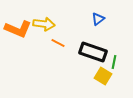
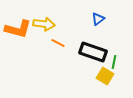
orange L-shape: rotated 8 degrees counterclockwise
yellow square: moved 2 px right
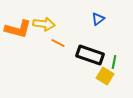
black rectangle: moved 3 px left, 3 px down
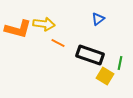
green line: moved 6 px right, 1 px down
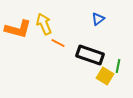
yellow arrow: rotated 120 degrees counterclockwise
green line: moved 2 px left, 3 px down
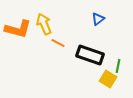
yellow square: moved 3 px right, 3 px down
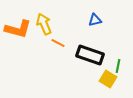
blue triangle: moved 3 px left, 1 px down; rotated 24 degrees clockwise
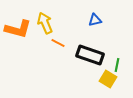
yellow arrow: moved 1 px right, 1 px up
green line: moved 1 px left, 1 px up
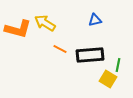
yellow arrow: rotated 35 degrees counterclockwise
orange line: moved 2 px right, 6 px down
black rectangle: rotated 24 degrees counterclockwise
green line: moved 1 px right
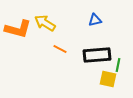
black rectangle: moved 7 px right
yellow square: rotated 18 degrees counterclockwise
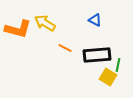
blue triangle: rotated 40 degrees clockwise
orange line: moved 5 px right, 1 px up
yellow square: moved 2 px up; rotated 18 degrees clockwise
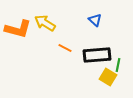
blue triangle: rotated 16 degrees clockwise
